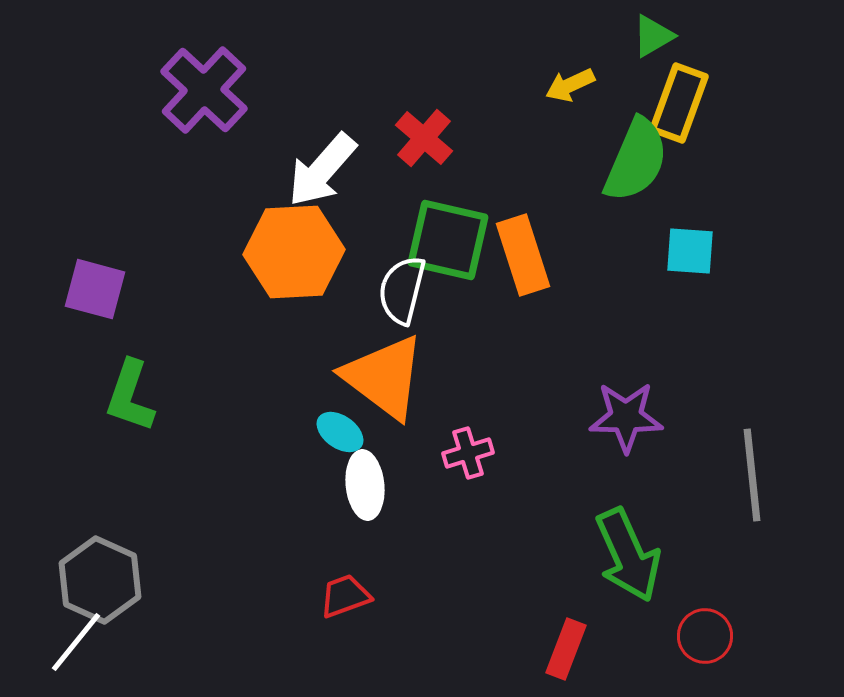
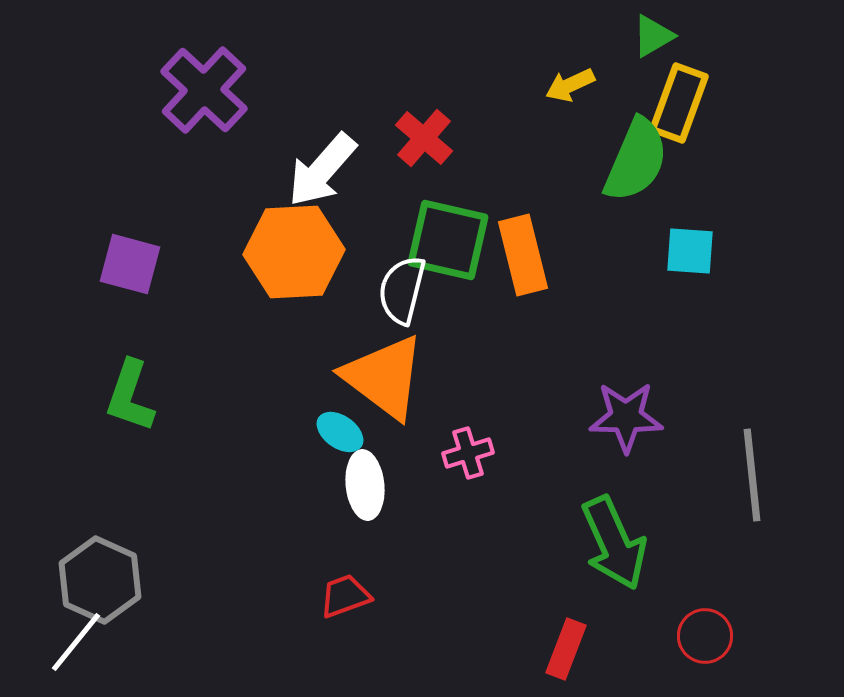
orange rectangle: rotated 4 degrees clockwise
purple square: moved 35 px right, 25 px up
green arrow: moved 14 px left, 12 px up
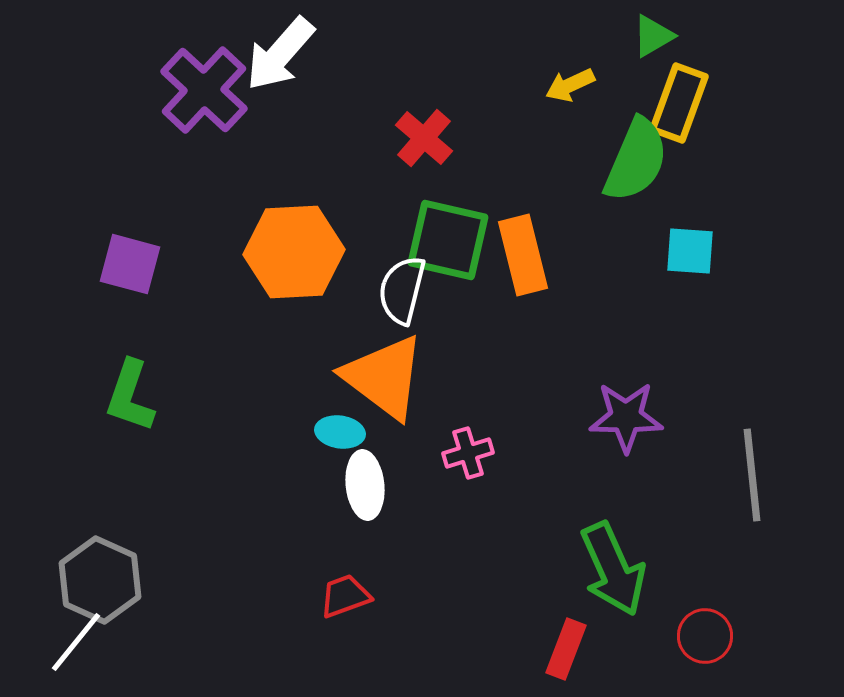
white arrow: moved 42 px left, 116 px up
cyan ellipse: rotated 27 degrees counterclockwise
green arrow: moved 1 px left, 26 px down
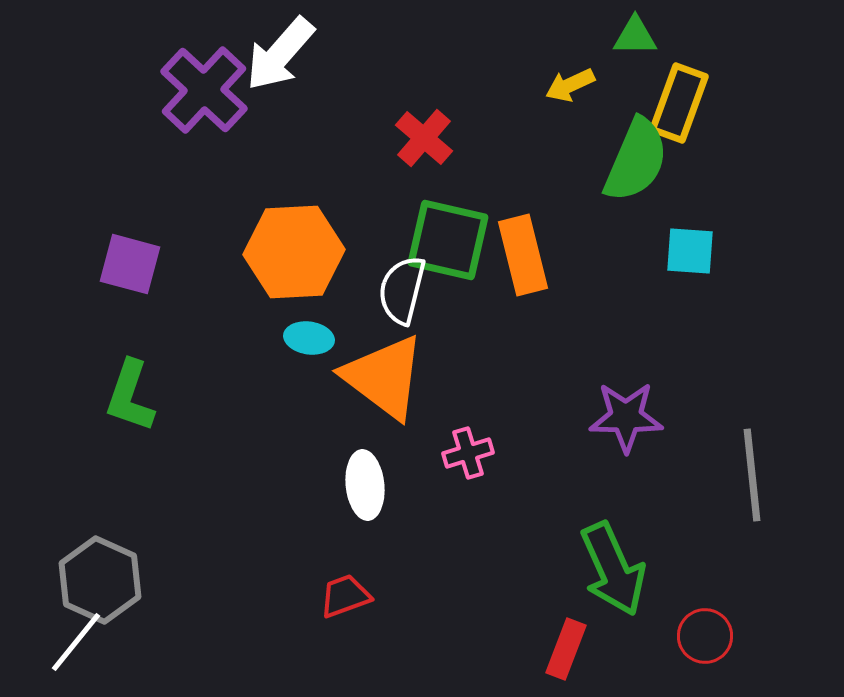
green triangle: moved 18 px left; rotated 30 degrees clockwise
cyan ellipse: moved 31 px left, 94 px up
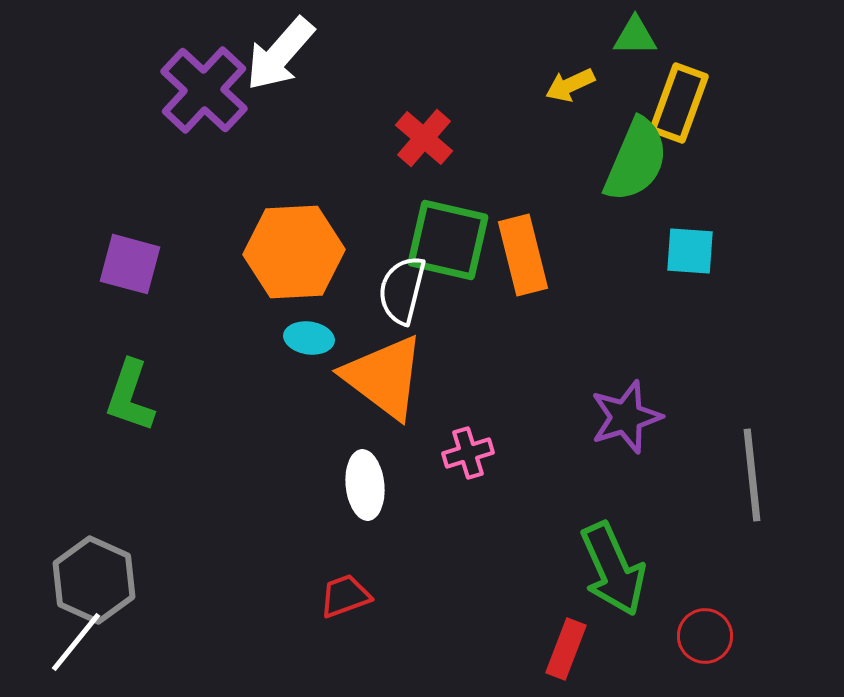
purple star: rotated 18 degrees counterclockwise
gray hexagon: moved 6 px left
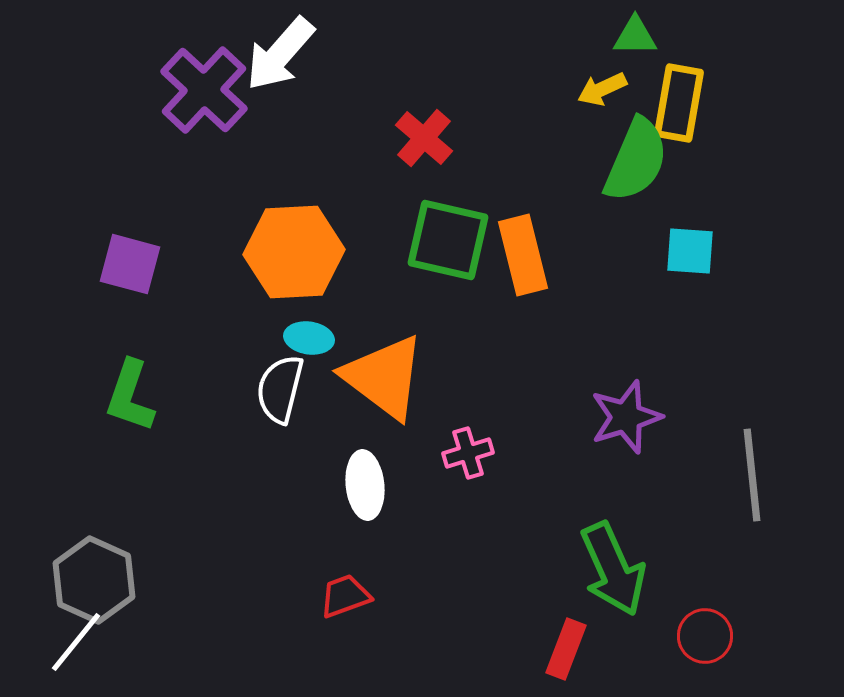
yellow arrow: moved 32 px right, 4 px down
yellow rectangle: rotated 10 degrees counterclockwise
white semicircle: moved 122 px left, 99 px down
